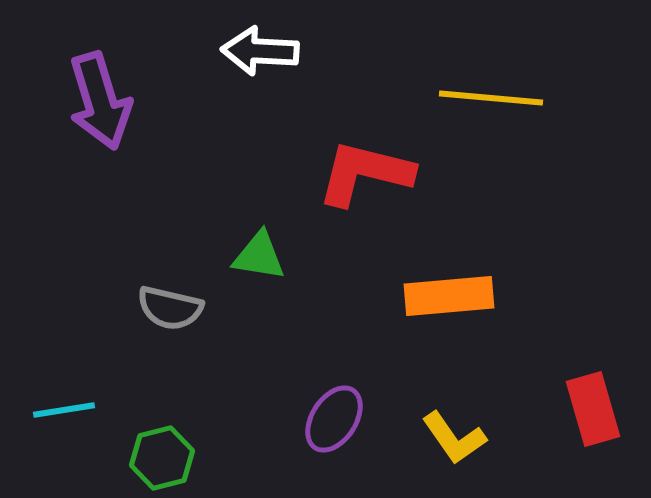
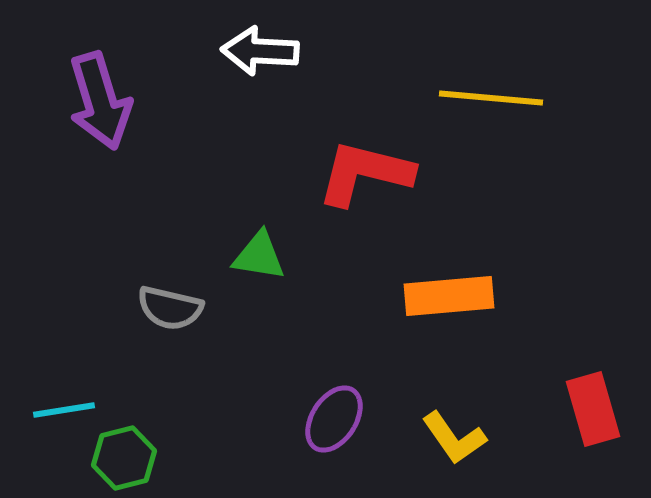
green hexagon: moved 38 px left
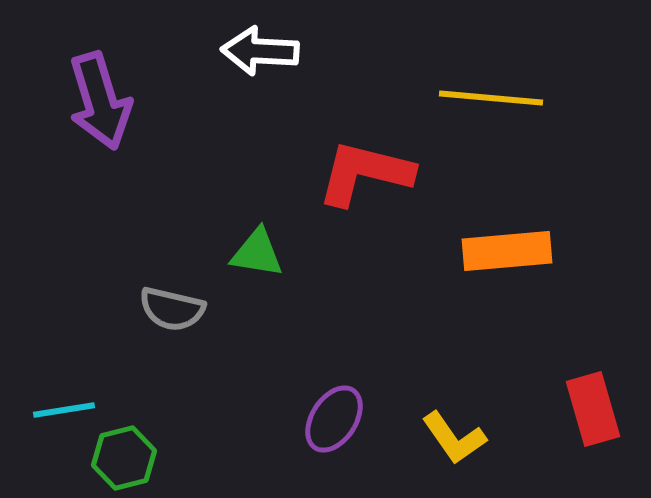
green triangle: moved 2 px left, 3 px up
orange rectangle: moved 58 px right, 45 px up
gray semicircle: moved 2 px right, 1 px down
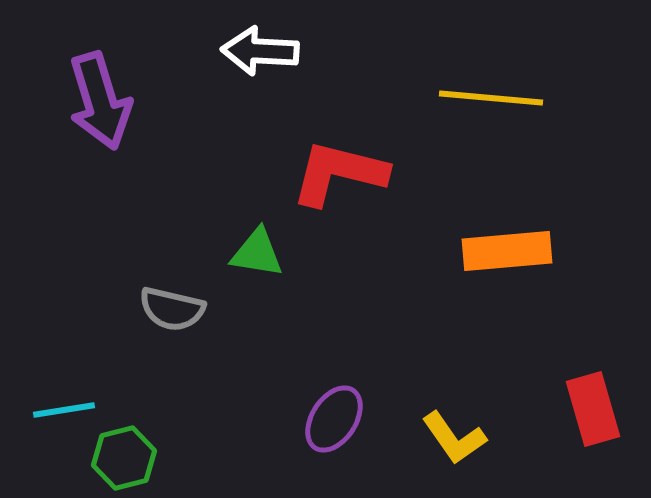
red L-shape: moved 26 px left
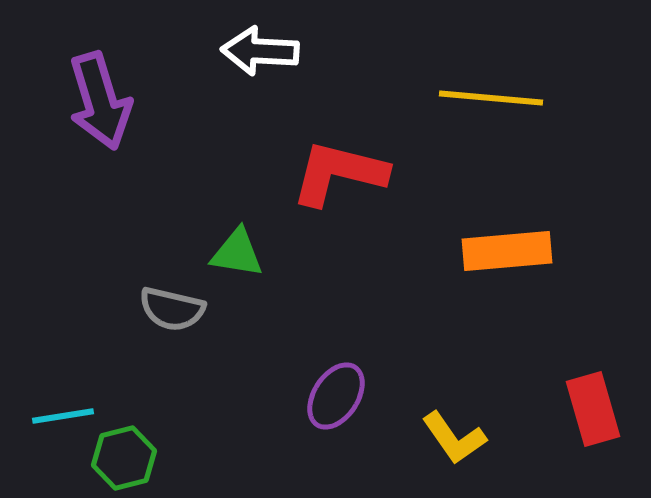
green triangle: moved 20 px left
cyan line: moved 1 px left, 6 px down
purple ellipse: moved 2 px right, 23 px up
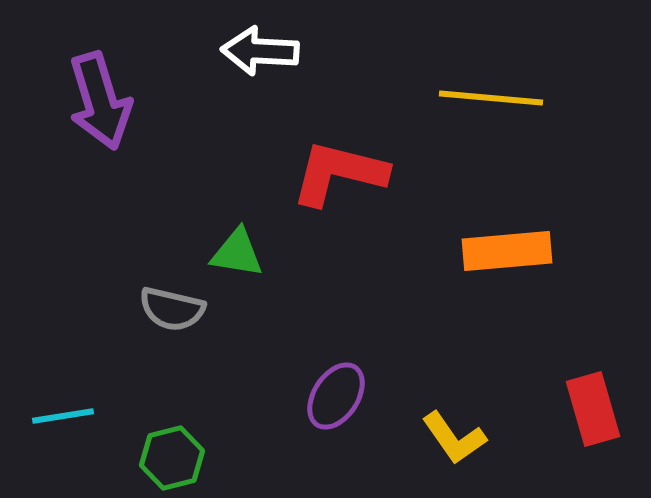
green hexagon: moved 48 px right
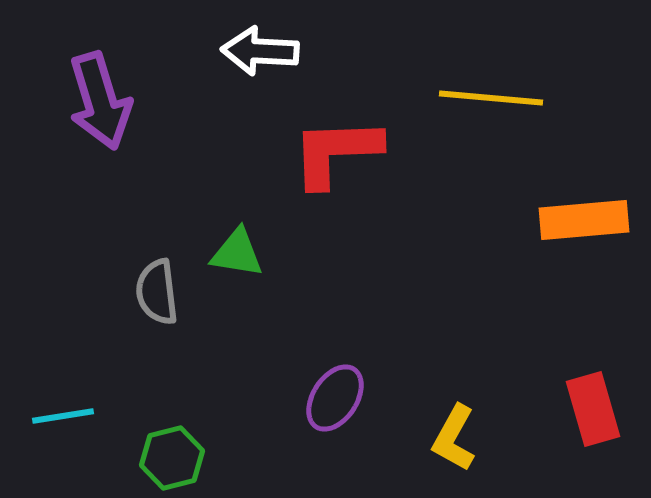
red L-shape: moved 3 px left, 21 px up; rotated 16 degrees counterclockwise
orange rectangle: moved 77 px right, 31 px up
gray semicircle: moved 15 px left, 17 px up; rotated 70 degrees clockwise
purple ellipse: moved 1 px left, 2 px down
yellow L-shape: rotated 64 degrees clockwise
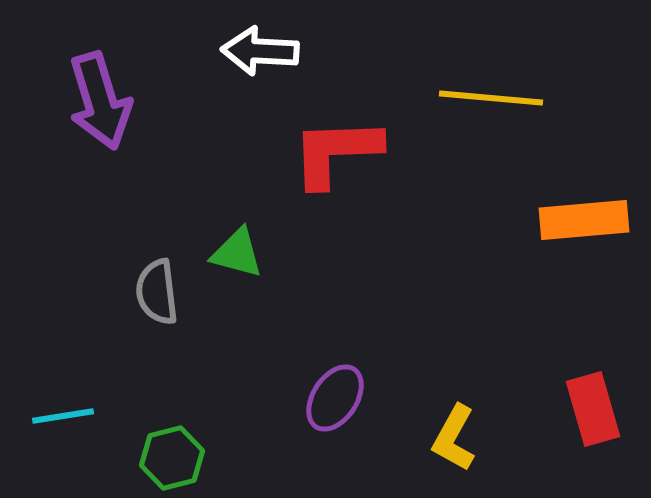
green triangle: rotated 6 degrees clockwise
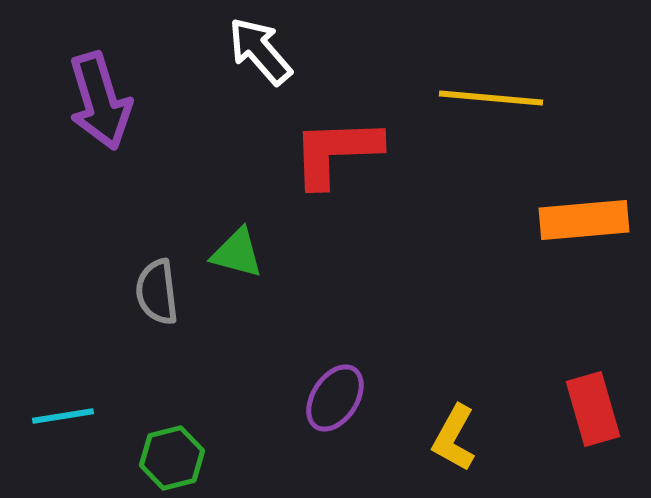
white arrow: rotated 46 degrees clockwise
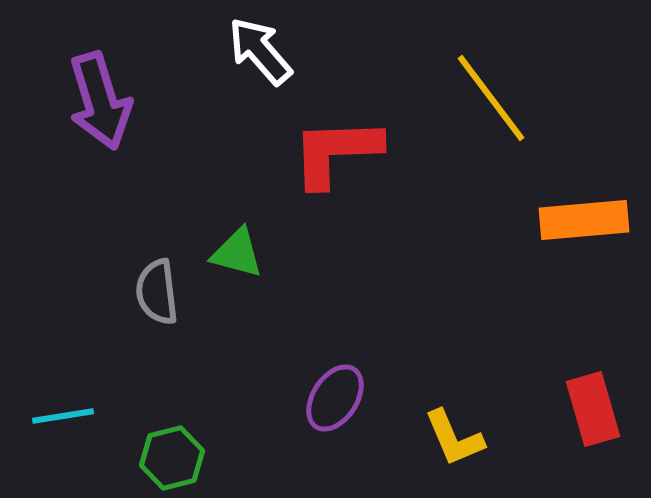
yellow line: rotated 48 degrees clockwise
yellow L-shape: rotated 52 degrees counterclockwise
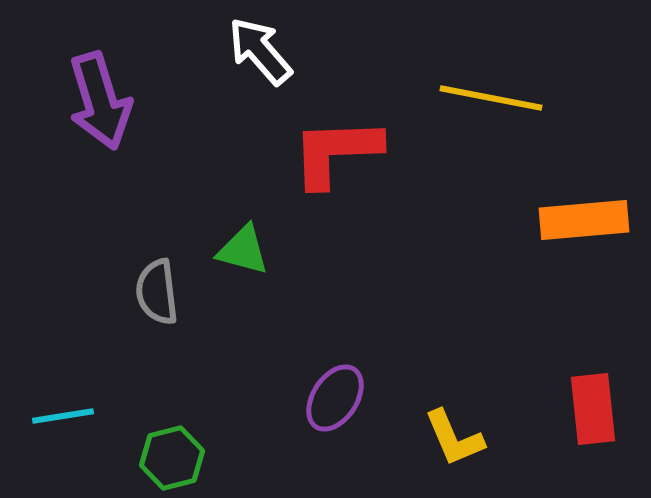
yellow line: rotated 42 degrees counterclockwise
green triangle: moved 6 px right, 3 px up
red rectangle: rotated 10 degrees clockwise
